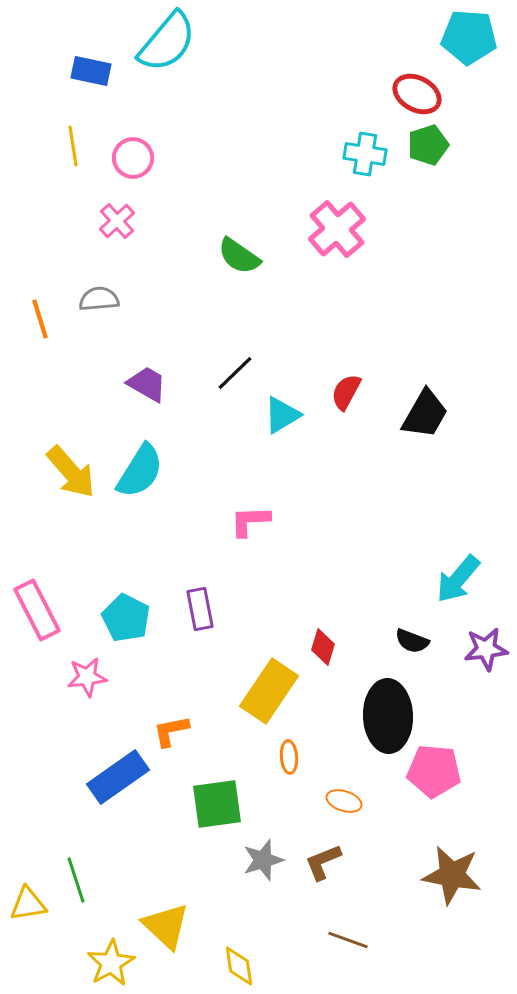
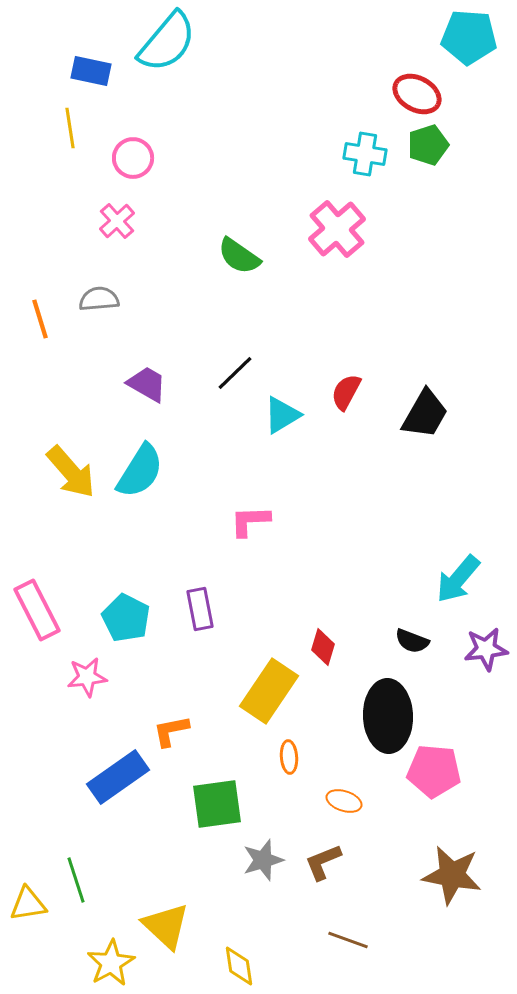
yellow line at (73, 146): moved 3 px left, 18 px up
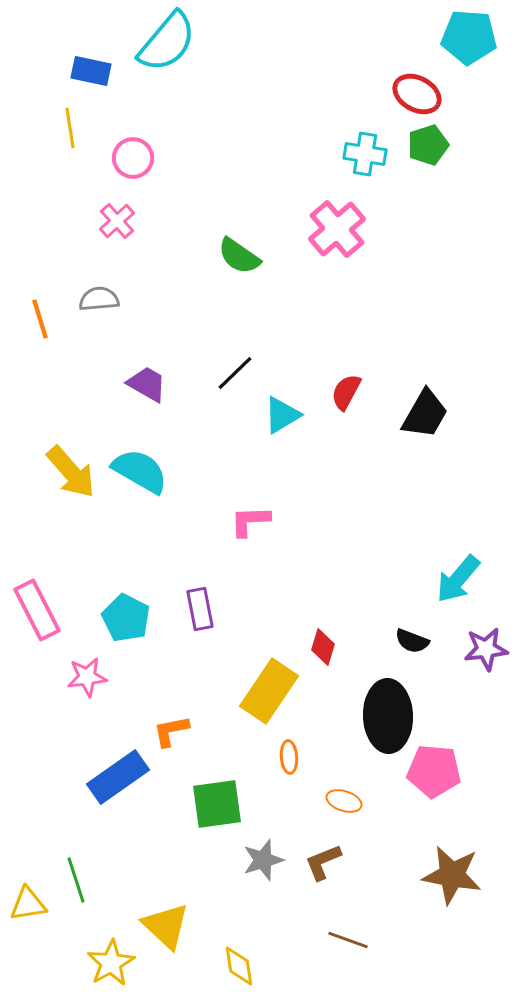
cyan semicircle at (140, 471): rotated 92 degrees counterclockwise
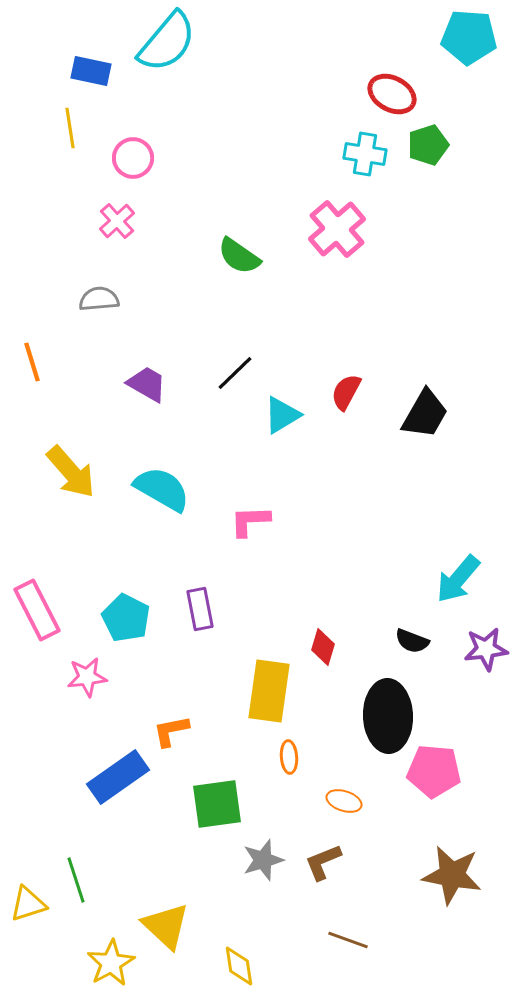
red ellipse at (417, 94): moved 25 px left
orange line at (40, 319): moved 8 px left, 43 px down
cyan semicircle at (140, 471): moved 22 px right, 18 px down
yellow rectangle at (269, 691): rotated 26 degrees counterclockwise
yellow triangle at (28, 904): rotated 9 degrees counterclockwise
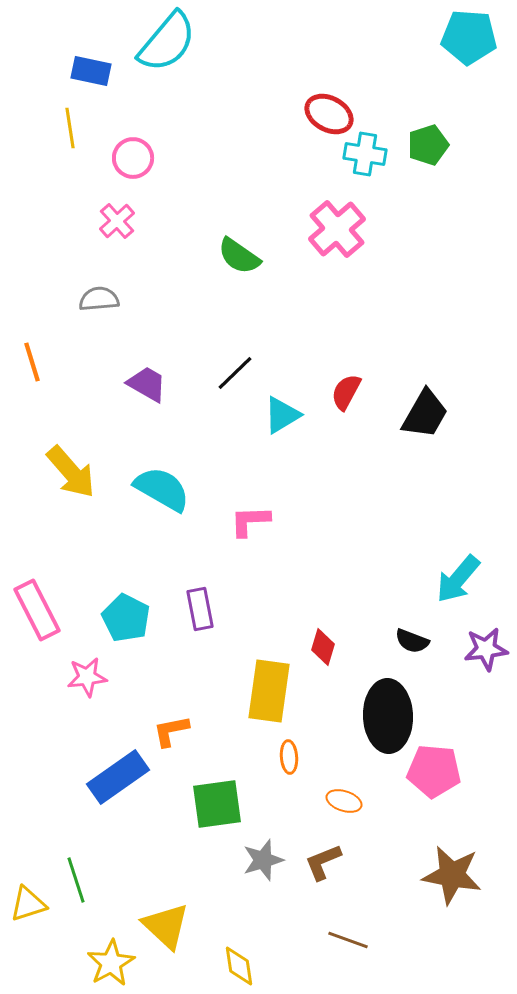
red ellipse at (392, 94): moved 63 px left, 20 px down
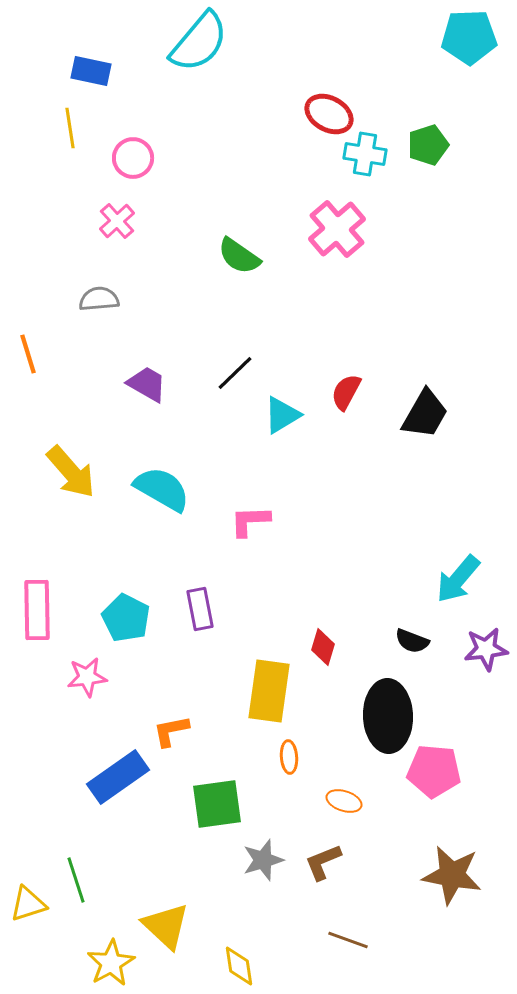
cyan pentagon at (469, 37): rotated 6 degrees counterclockwise
cyan semicircle at (167, 42): moved 32 px right
orange line at (32, 362): moved 4 px left, 8 px up
pink rectangle at (37, 610): rotated 26 degrees clockwise
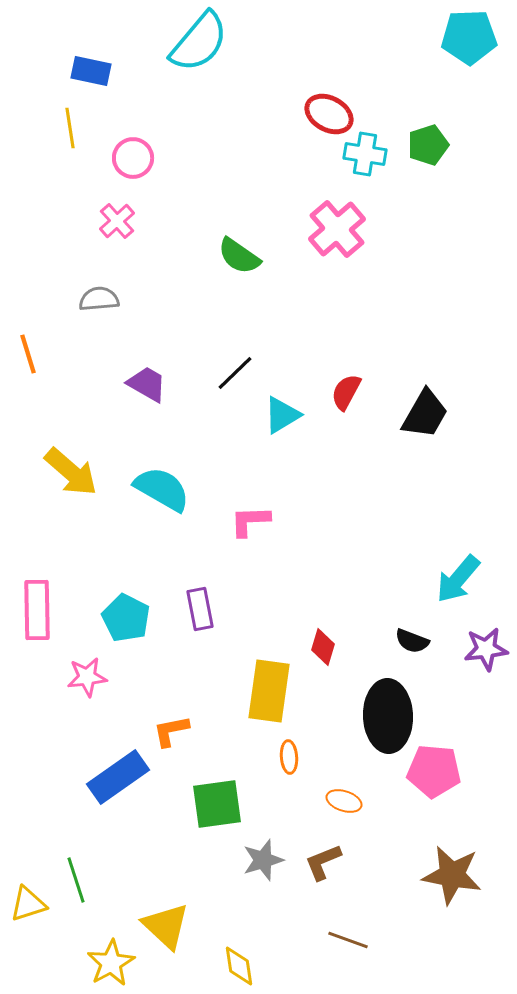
yellow arrow at (71, 472): rotated 8 degrees counterclockwise
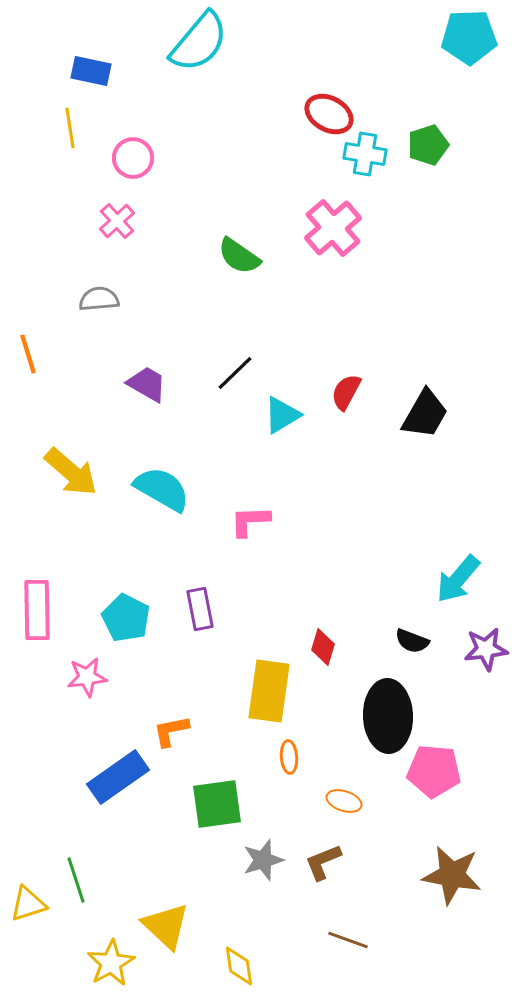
pink cross at (337, 229): moved 4 px left, 1 px up
